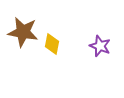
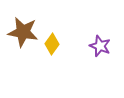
yellow diamond: rotated 25 degrees clockwise
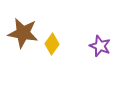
brown star: moved 1 px down
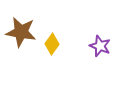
brown star: moved 2 px left, 1 px up
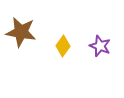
yellow diamond: moved 11 px right, 2 px down
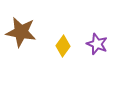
purple star: moved 3 px left, 2 px up
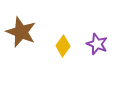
brown star: rotated 12 degrees clockwise
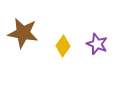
brown star: moved 2 px right, 1 px down; rotated 12 degrees counterclockwise
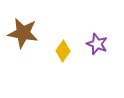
yellow diamond: moved 5 px down
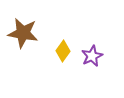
purple star: moved 5 px left, 12 px down; rotated 25 degrees clockwise
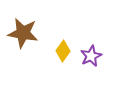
purple star: moved 1 px left
